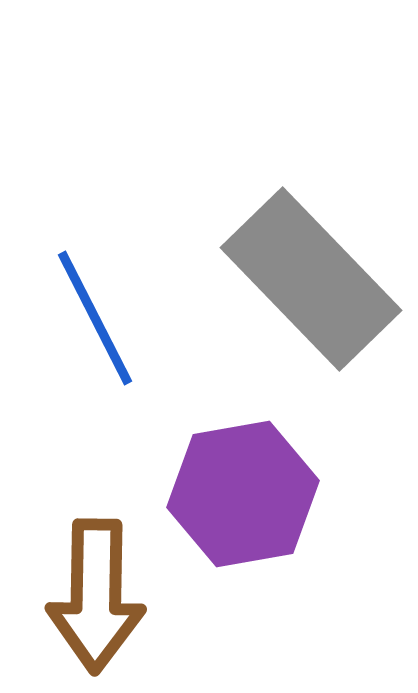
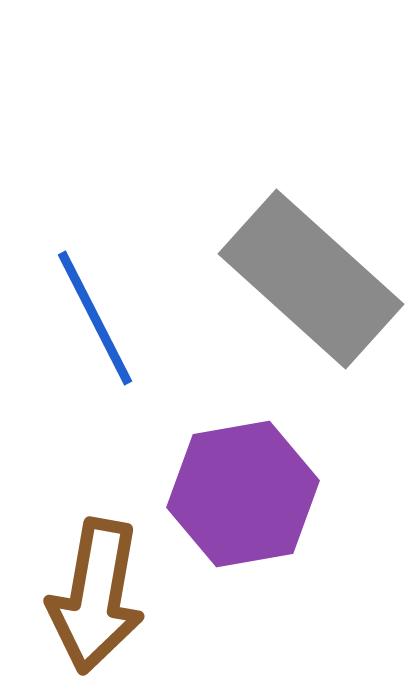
gray rectangle: rotated 4 degrees counterclockwise
brown arrow: rotated 9 degrees clockwise
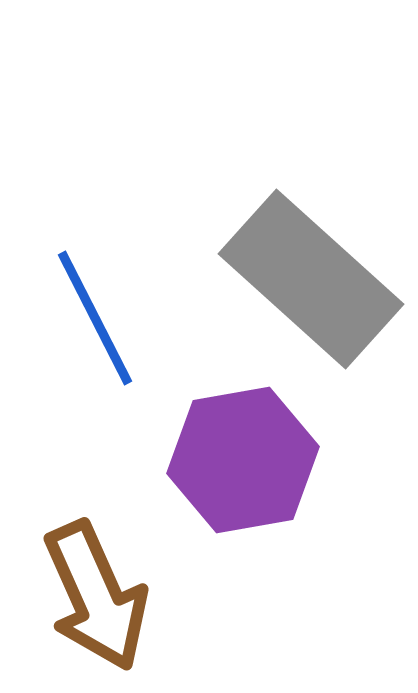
purple hexagon: moved 34 px up
brown arrow: rotated 34 degrees counterclockwise
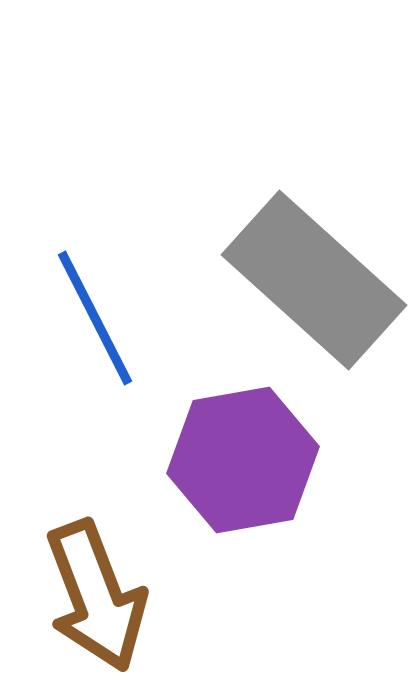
gray rectangle: moved 3 px right, 1 px down
brown arrow: rotated 3 degrees clockwise
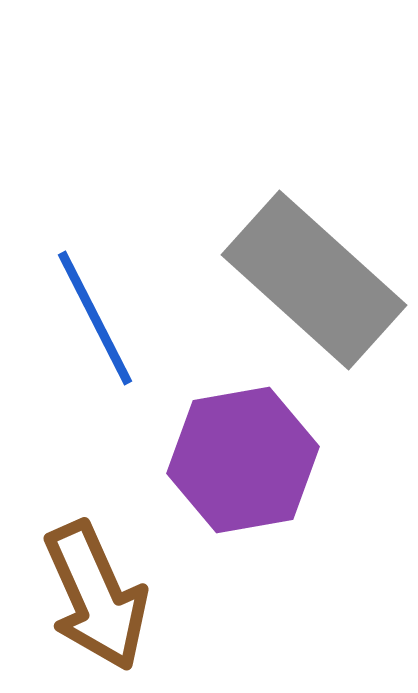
brown arrow: rotated 3 degrees counterclockwise
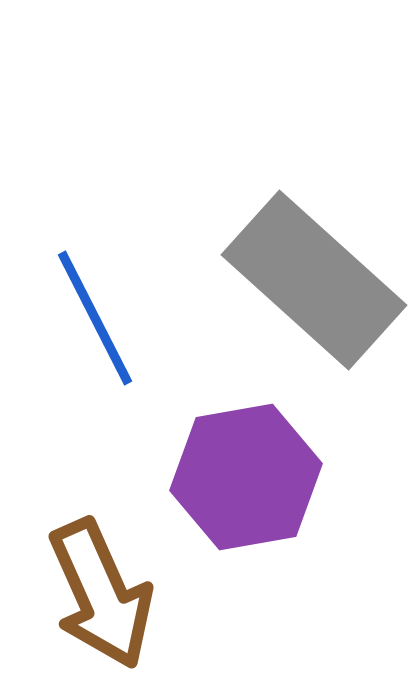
purple hexagon: moved 3 px right, 17 px down
brown arrow: moved 5 px right, 2 px up
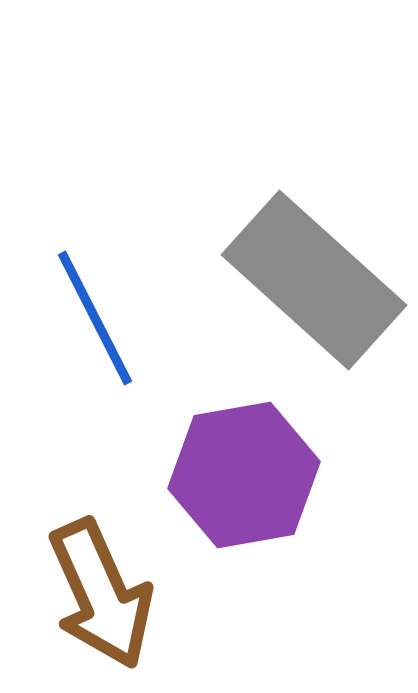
purple hexagon: moved 2 px left, 2 px up
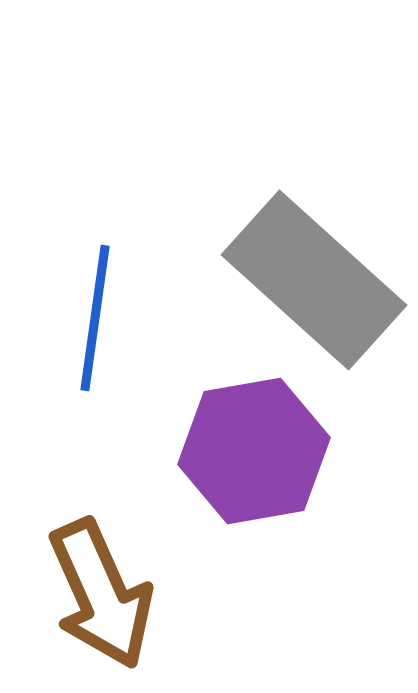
blue line: rotated 35 degrees clockwise
purple hexagon: moved 10 px right, 24 px up
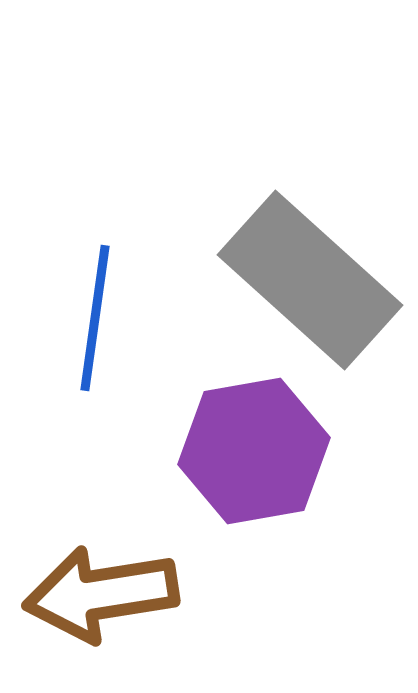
gray rectangle: moved 4 px left
brown arrow: rotated 105 degrees clockwise
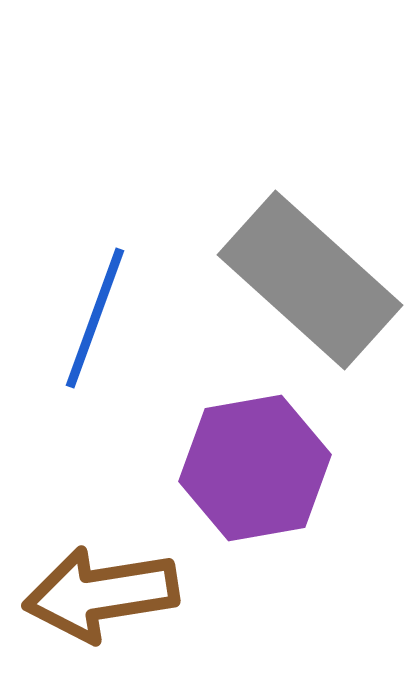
blue line: rotated 12 degrees clockwise
purple hexagon: moved 1 px right, 17 px down
